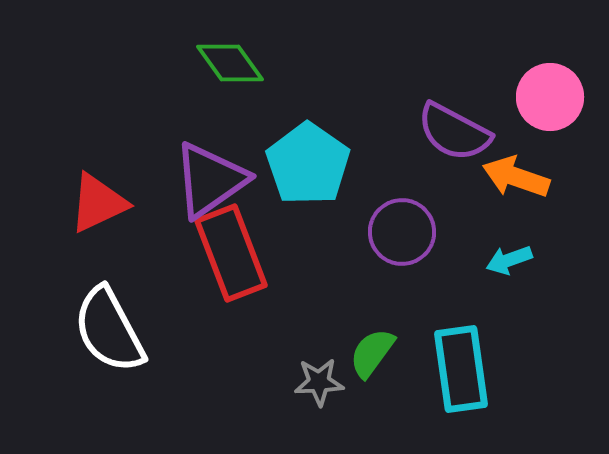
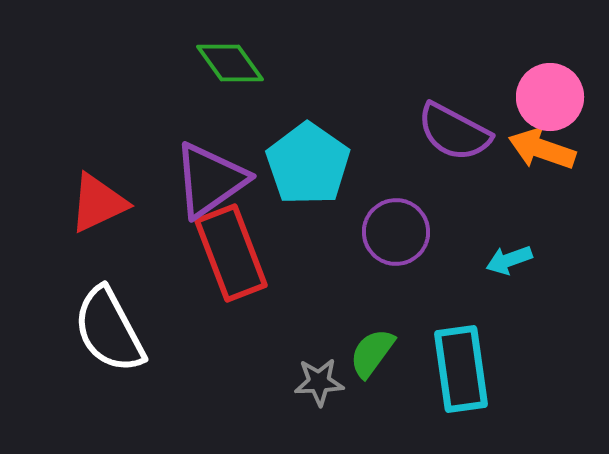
orange arrow: moved 26 px right, 28 px up
purple circle: moved 6 px left
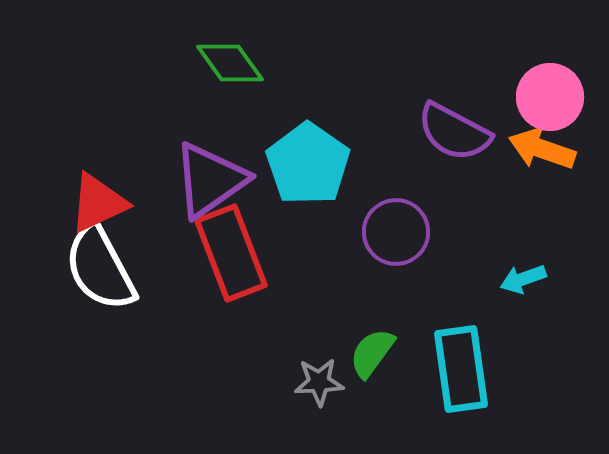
cyan arrow: moved 14 px right, 19 px down
white semicircle: moved 9 px left, 62 px up
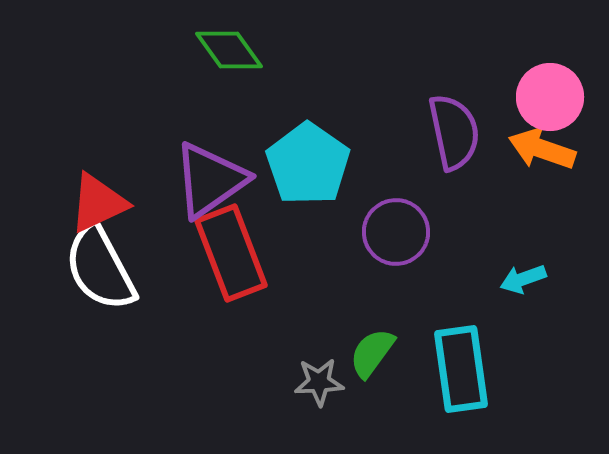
green diamond: moved 1 px left, 13 px up
purple semicircle: rotated 130 degrees counterclockwise
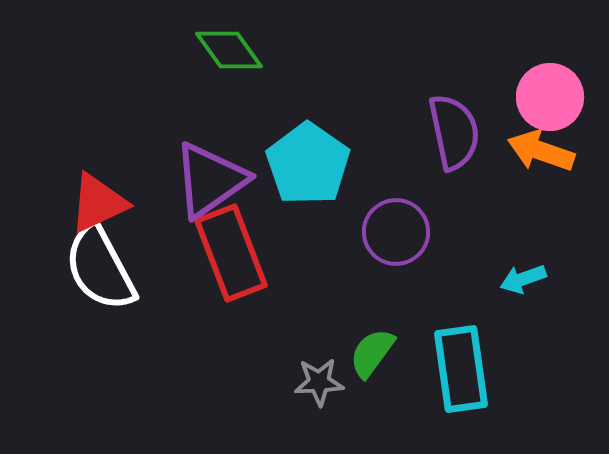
orange arrow: moved 1 px left, 2 px down
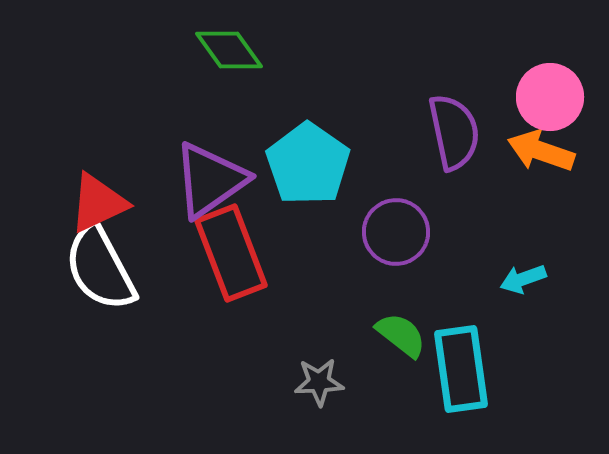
green semicircle: moved 29 px right, 18 px up; rotated 92 degrees clockwise
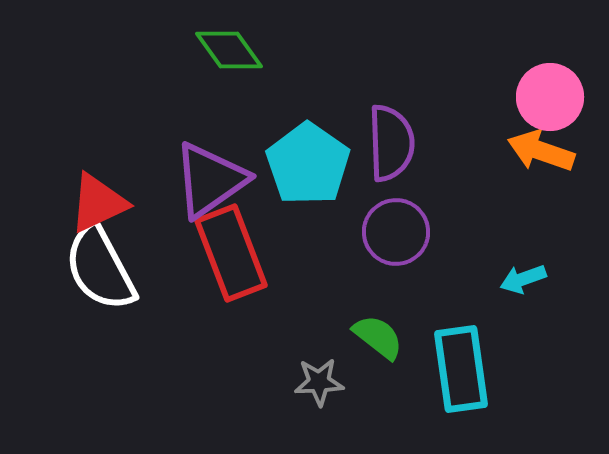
purple semicircle: moved 63 px left, 11 px down; rotated 10 degrees clockwise
green semicircle: moved 23 px left, 2 px down
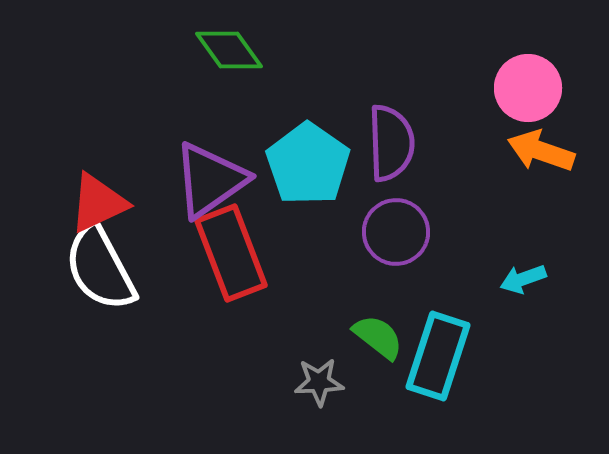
pink circle: moved 22 px left, 9 px up
cyan rectangle: moved 23 px left, 13 px up; rotated 26 degrees clockwise
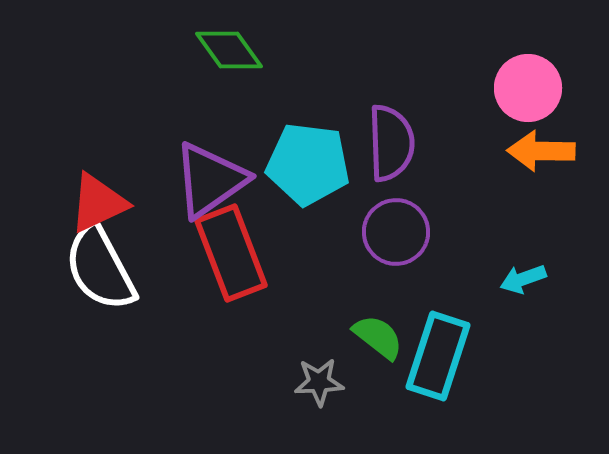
orange arrow: rotated 18 degrees counterclockwise
cyan pentagon: rotated 28 degrees counterclockwise
